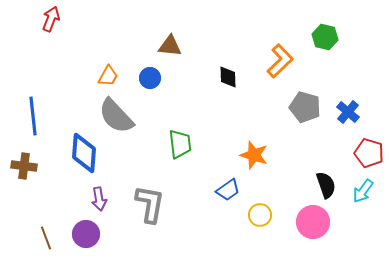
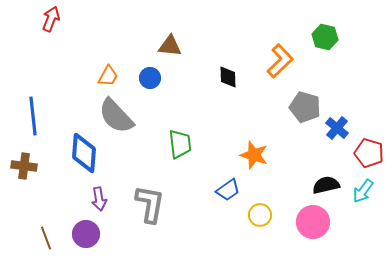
blue cross: moved 11 px left, 16 px down
black semicircle: rotated 84 degrees counterclockwise
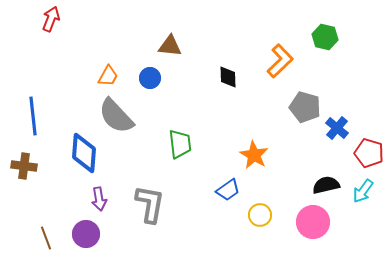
orange star: rotated 12 degrees clockwise
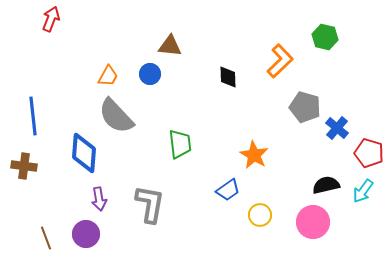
blue circle: moved 4 px up
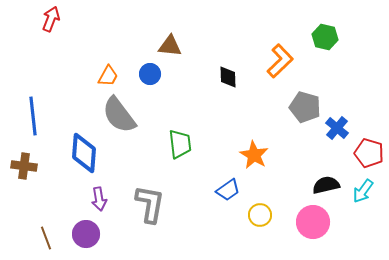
gray semicircle: moved 3 px right, 1 px up; rotated 6 degrees clockwise
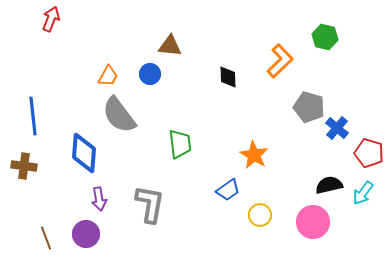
gray pentagon: moved 4 px right
black semicircle: moved 3 px right
cyan arrow: moved 2 px down
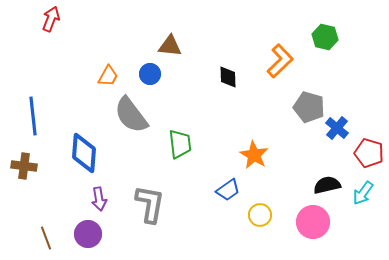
gray semicircle: moved 12 px right
black semicircle: moved 2 px left
purple circle: moved 2 px right
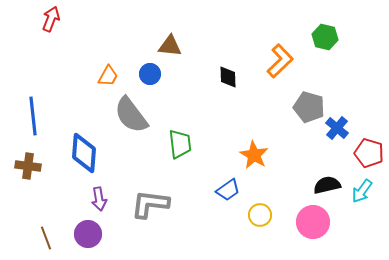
brown cross: moved 4 px right
cyan arrow: moved 1 px left, 2 px up
gray L-shape: rotated 93 degrees counterclockwise
